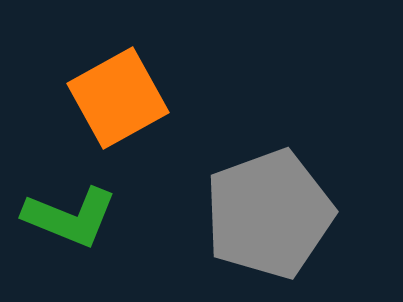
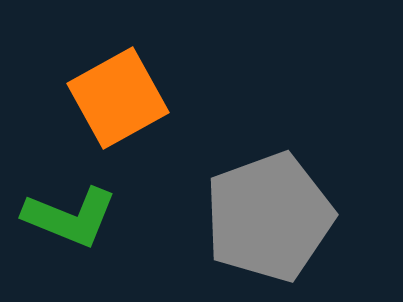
gray pentagon: moved 3 px down
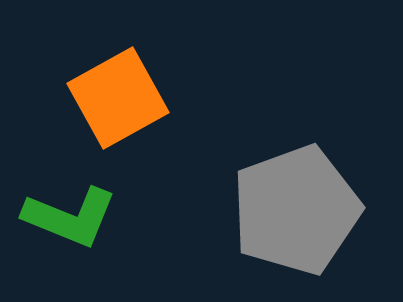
gray pentagon: moved 27 px right, 7 px up
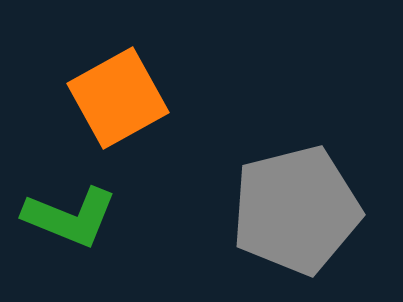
gray pentagon: rotated 6 degrees clockwise
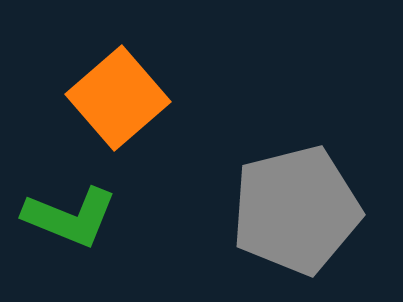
orange square: rotated 12 degrees counterclockwise
